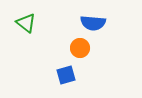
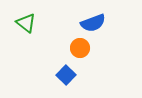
blue semicircle: rotated 25 degrees counterclockwise
blue square: rotated 30 degrees counterclockwise
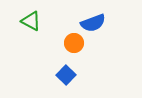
green triangle: moved 5 px right, 2 px up; rotated 10 degrees counterclockwise
orange circle: moved 6 px left, 5 px up
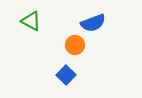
orange circle: moved 1 px right, 2 px down
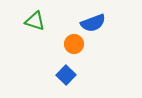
green triangle: moved 4 px right; rotated 10 degrees counterclockwise
orange circle: moved 1 px left, 1 px up
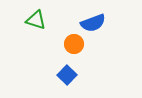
green triangle: moved 1 px right, 1 px up
blue square: moved 1 px right
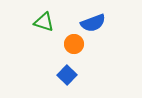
green triangle: moved 8 px right, 2 px down
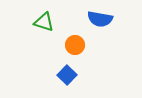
blue semicircle: moved 7 px right, 4 px up; rotated 30 degrees clockwise
orange circle: moved 1 px right, 1 px down
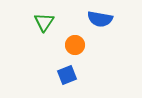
green triangle: rotated 45 degrees clockwise
blue square: rotated 24 degrees clockwise
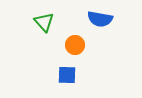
green triangle: rotated 15 degrees counterclockwise
blue square: rotated 24 degrees clockwise
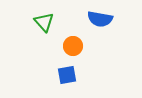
orange circle: moved 2 px left, 1 px down
blue square: rotated 12 degrees counterclockwise
